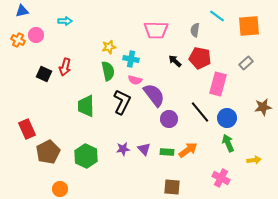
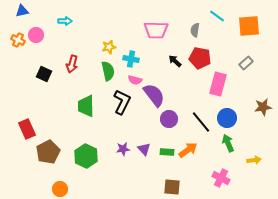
red arrow: moved 7 px right, 3 px up
black line: moved 1 px right, 10 px down
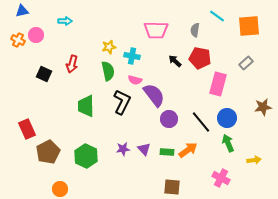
cyan cross: moved 1 px right, 3 px up
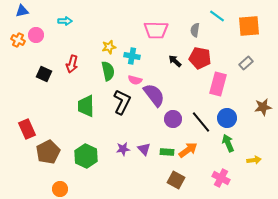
purple circle: moved 4 px right
brown square: moved 4 px right, 7 px up; rotated 24 degrees clockwise
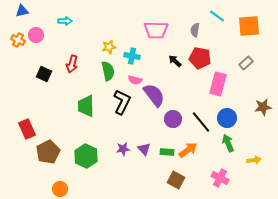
pink cross: moved 1 px left
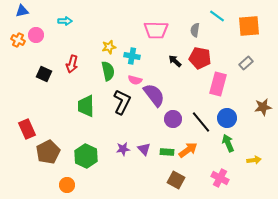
orange circle: moved 7 px right, 4 px up
